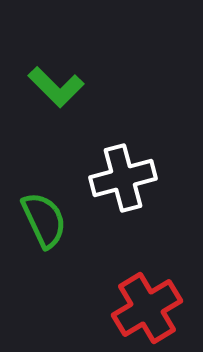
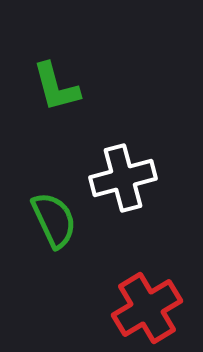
green L-shape: rotated 30 degrees clockwise
green semicircle: moved 10 px right
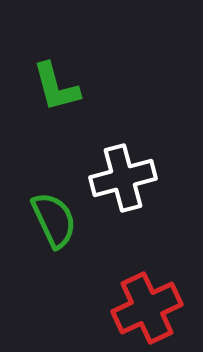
red cross: rotated 6 degrees clockwise
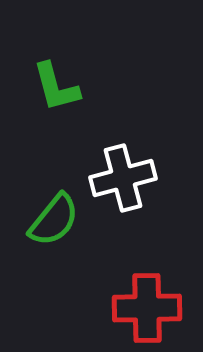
green semicircle: rotated 64 degrees clockwise
red cross: rotated 24 degrees clockwise
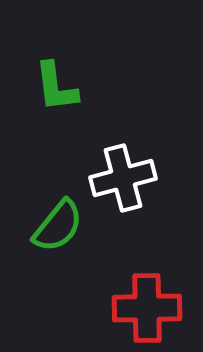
green L-shape: rotated 8 degrees clockwise
green semicircle: moved 4 px right, 6 px down
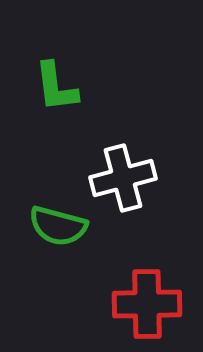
green semicircle: rotated 66 degrees clockwise
red cross: moved 4 px up
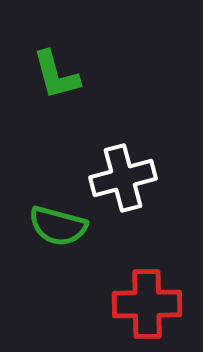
green L-shape: moved 12 px up; rotated 8 degrees counterclockwise
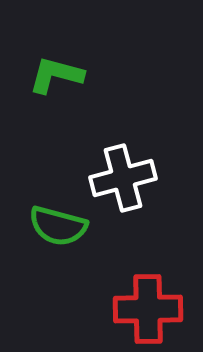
green L-shape: rotated 120 degrees clockwise
red cross: moved 1 px right, 5 px down
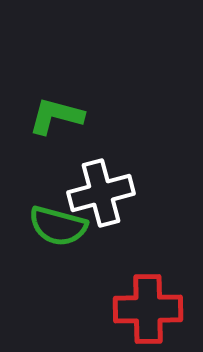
green L-shape: moved 41 px down
white cross: moved 22 px left, 15 px down
